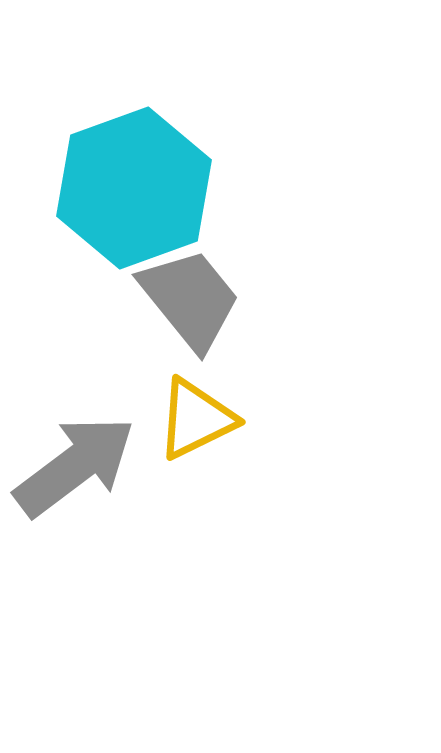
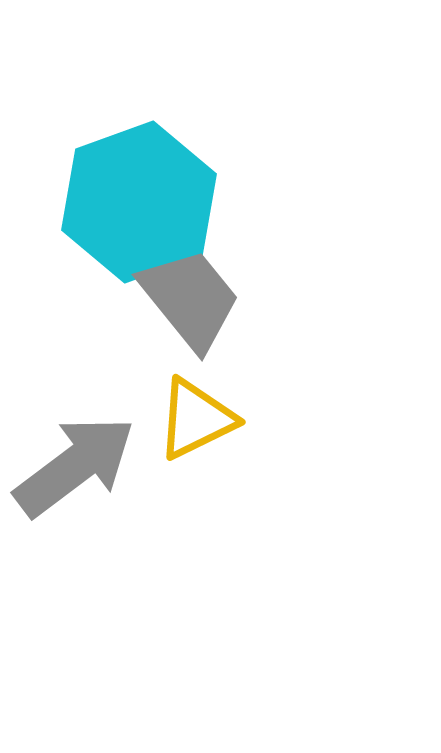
cyan hexagon: moved 5 px right, 14 px down
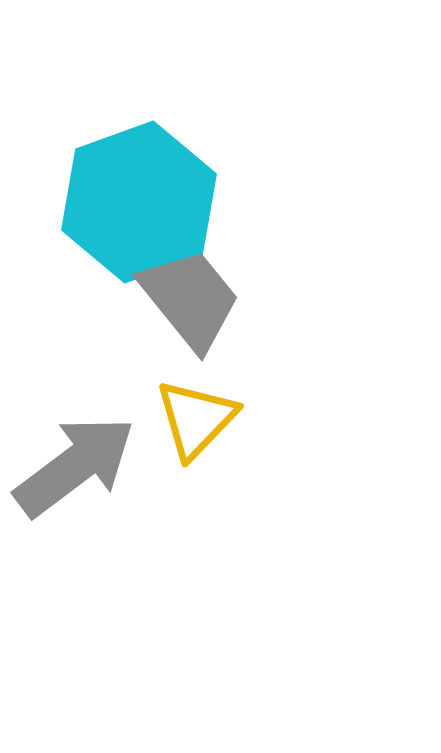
yellow triangle: rotated 20 degrees counterclockwise
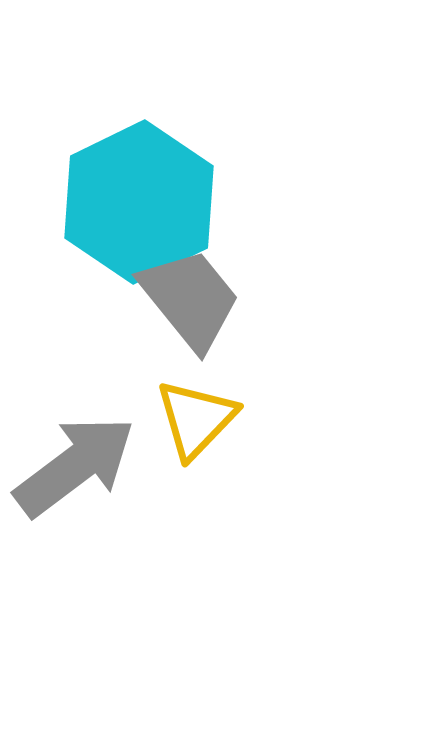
cyan hexagon: rotated 6 degrees counterclockwise
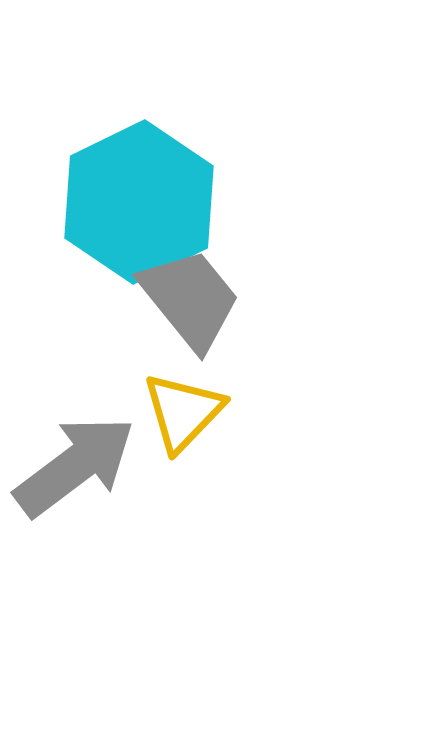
yellow triangle: moved 13 px left, 7 px up
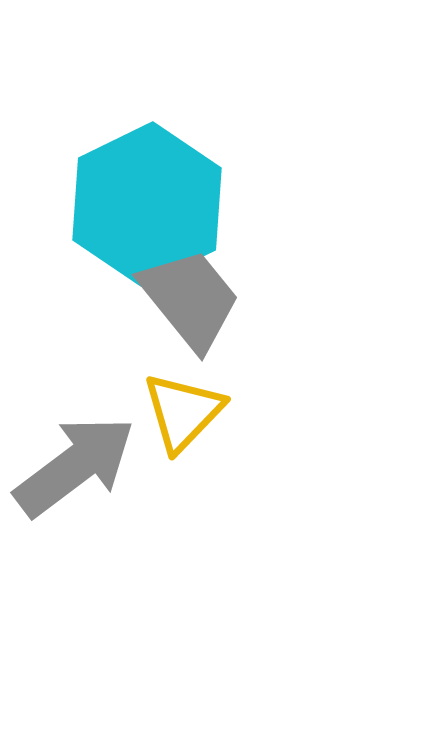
cyan hexagon: moved 8 px right, 2 px down
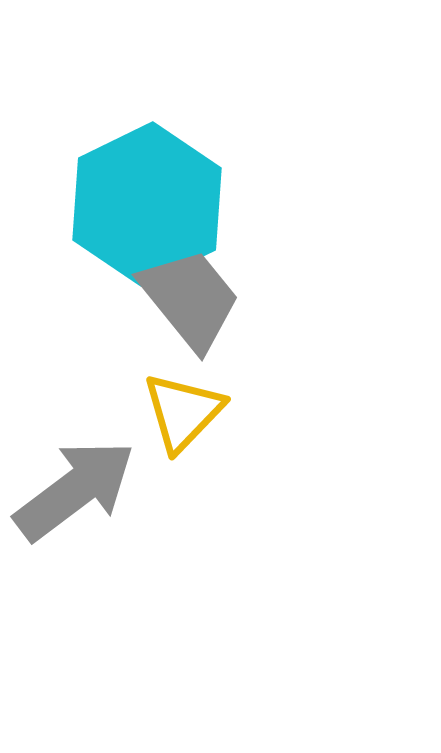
gray arrow: moved 24 px down
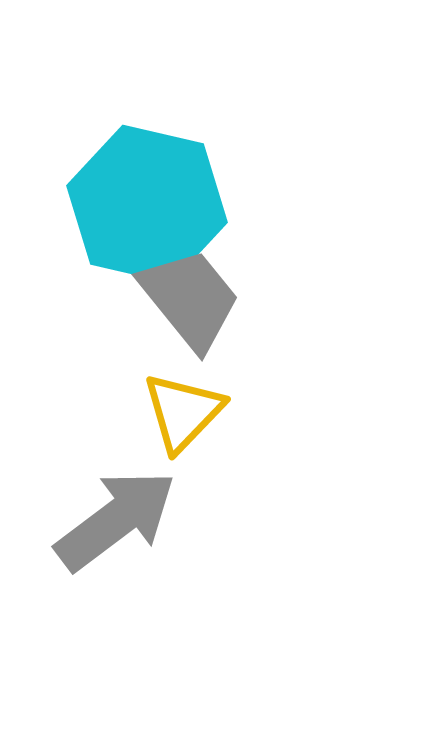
cyan hexagon: rotated 21 degrees counterclockwise
gray arrow: moved 41 px right, 30 px down
